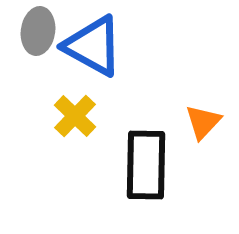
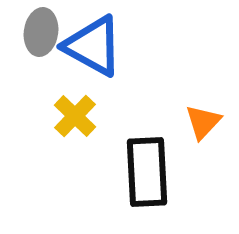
gray ellipse: moved 3 px right, 1 px down
black rectangle: moved 1 px right, 7 px down; rotated 4 degrees counterclockwise
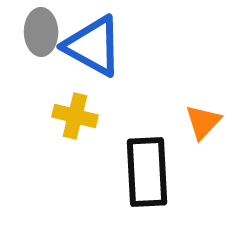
gray ellipse: rotated 9 degrees counterclockwise
yellow cross: rotated 30 degrees counterclockwise
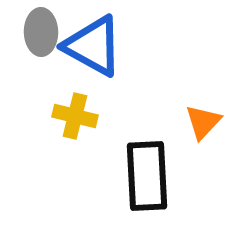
black rectangle: moved 4 px down
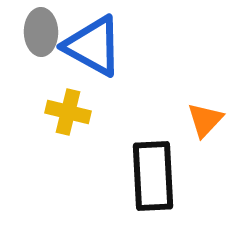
yellow cross: moved 7 px left, 4 px up
orange triangle: moved 2 px right, 2 px up
black rectangle: moved 6 px right
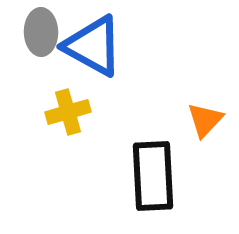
yellow cross: rotated 30 degrees counterclockwise
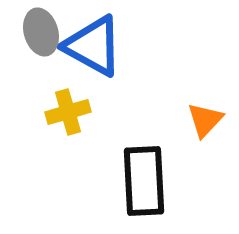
gray ellipse: rotated 15 degrees counterclockwise
black rectangle: moved 9 px left, 5 px down
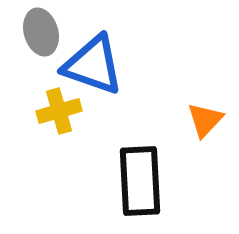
blue triangle: moved 19 px down; rotated 10 degrees counterclockwise
yellow cross: moved 9 px left, 1 px up
black rectangle: moved 4 px left
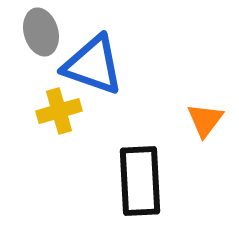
orange triangle: rotated 6 degrees counterclockwise
